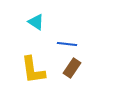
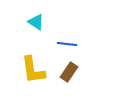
brown rectangle: moved 3 px left, 4 px down
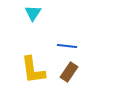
cyan triangle: moved 3 px left, 9 px up; rotated 30 degrees clockwise
blue line: moved 2 px down
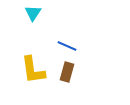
blue line: rotated 18 degrees clockwise
brown rectangle: moved 2 px left; rotated 18 degrees counterclockwise
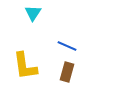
yellow L-shape: moved 8 px left, 4 px up
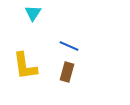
blue line: moved 2 px right
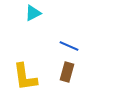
cyan triangle: rotated 30 degrees clockwise
yellow L-shape: moved 11 px down
